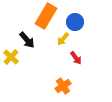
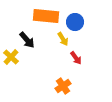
orange rectangle: rotated 65 degrees clockwise
yellow arrow: rotated 72 degrees counterclockwise
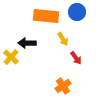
blue circle: moved 2 px right, 10 px up
black arrow: moved 3 px down; rotated 132 degrees clockwise
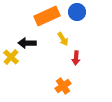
orange rectangle: moved 1 px right; rotated 30 degrees counterclockwise
red arrow: rotated 40 degrees clockwise
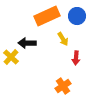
blue circle: moved 4 px down
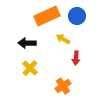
yellow arrow: rotated 152 degrees clockwise
yellow cross: moved 19 px right, 11 px down
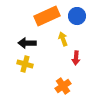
yellow arrow: rotated 40 degrees clockwise
yellow cross: moved 5 px left, 4 px up; rotated 28 degrees counterclockwise
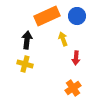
black arrow: moved 3 px up; rotated 96 degrees clockwise
orange cross: moved 10 px right, 2 px down
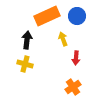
orange cross: moved 1 px up
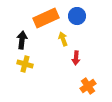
orange rectangle: moved 1 px left, 2 px down
black arrow: moved 5 px left
orange cross: moved 15 px right, 1 px up
